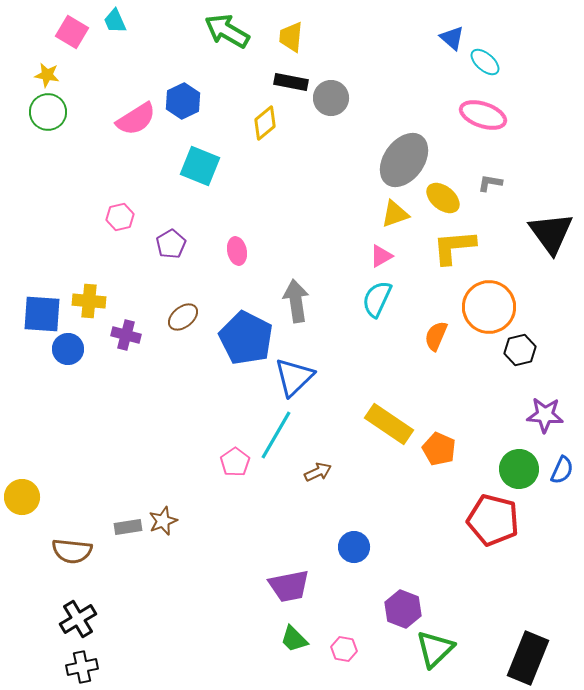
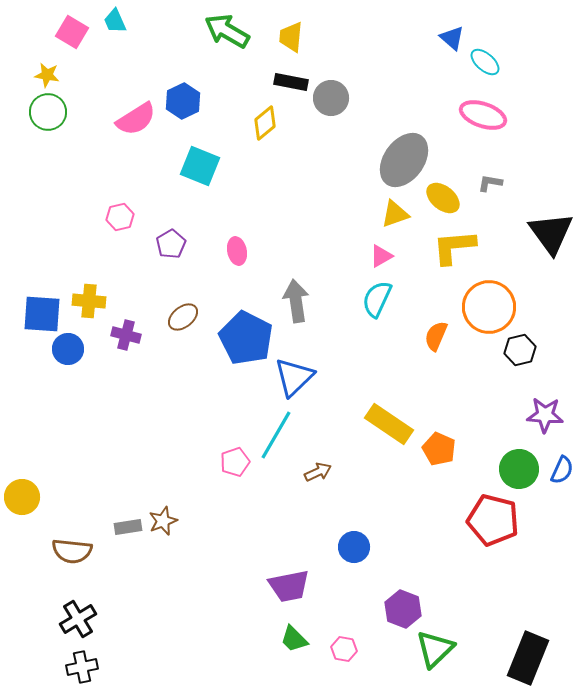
pink pentagon at (235, 462): rotated 16 degrees clockwise
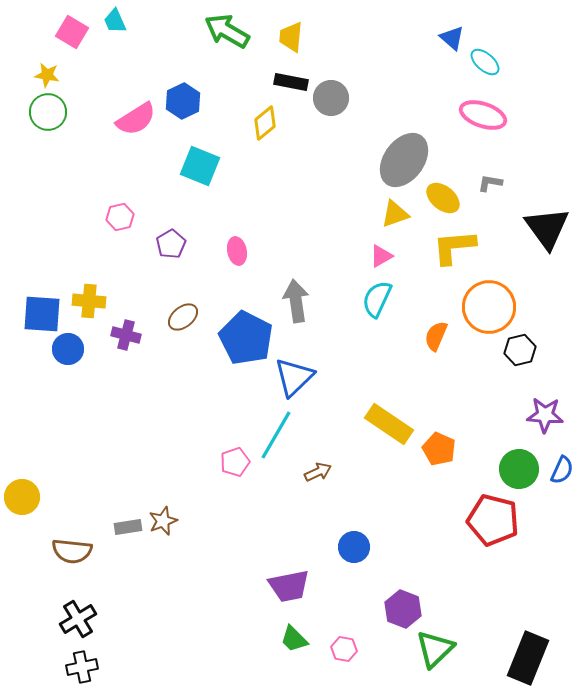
black triangle at (551, 233): moved 4 px left, 5 px up
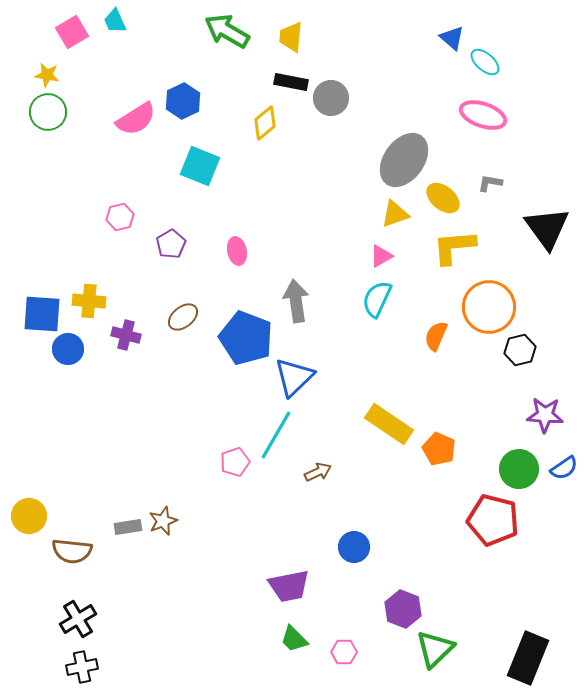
pink square at (72, 32): rotated 28 degrees clockwise
blue pentagon at (246, 338): rotated 6 degrees counterclockwise
blue semicircle at (562, 470): moved 2 px right, 2 px up; rotated 32 degrees clockwise
yellow circle at (22, 497): moved 7 px right, 19 px down
pink hexagon at (344, 649): moved 3 px down; rotated 10 degrees counterclockwise
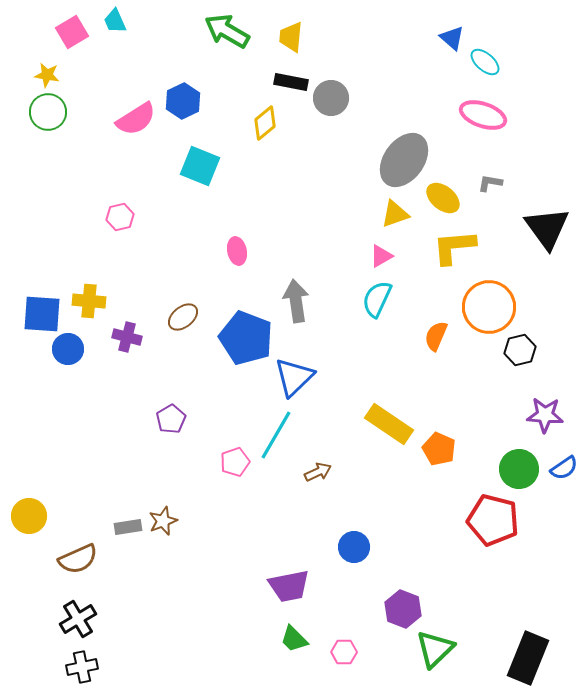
purple pentagon at (171, 244): moved 175 px down
purple cross at (126, 335): moved 1 px right, 2 px down
brown semicircle at (72, 551): moved 6 px right, 8 px down; rotated 30 degrees counterclockwise
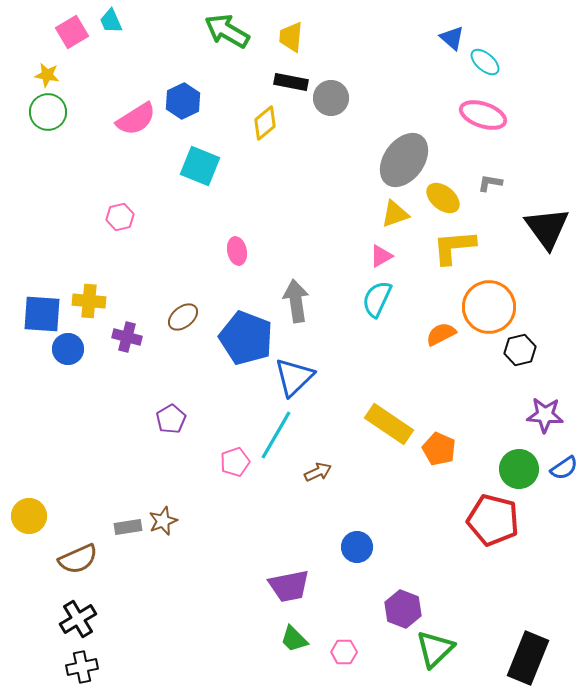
cyan trapezoid at (115, 21): moved 4 px left
orange semicircle at (436, 336): moved 5 px right, 2 px up; rotated 40 degrees clockwise
blue circle at (354, 547): moved 3 px right
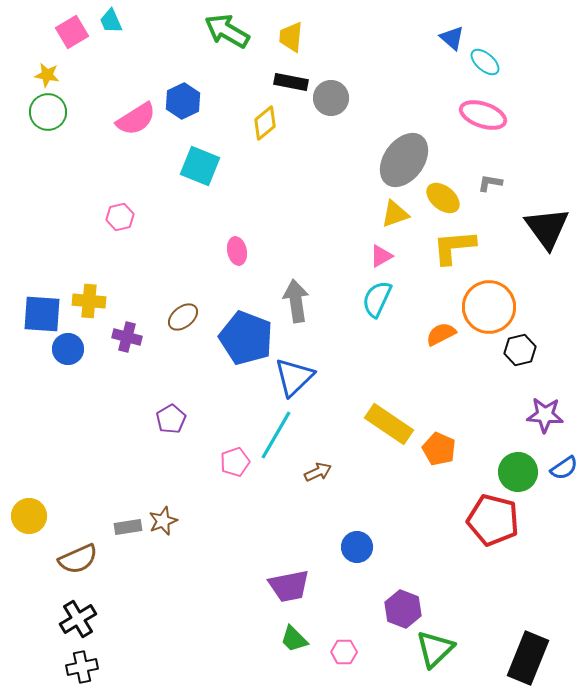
green circle at (519, 469): moved 1 px left, 3 px down
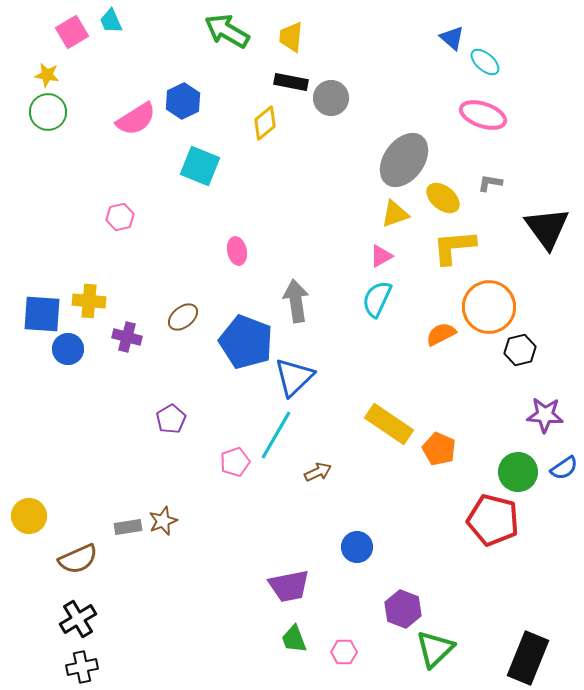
blue pentagon at (246, 338): moved 4 px down
green trapezoid at (294, 639): rotated 24 degrees clockwise
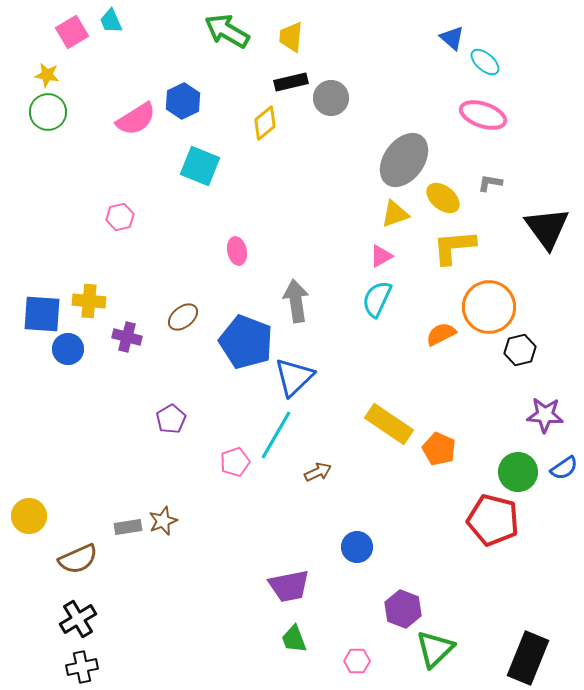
black rectangle at (291, 82): rotated 24 degrees counterclockwise
pink hexagon at (344, 652): moved 13 px right, 9 px down
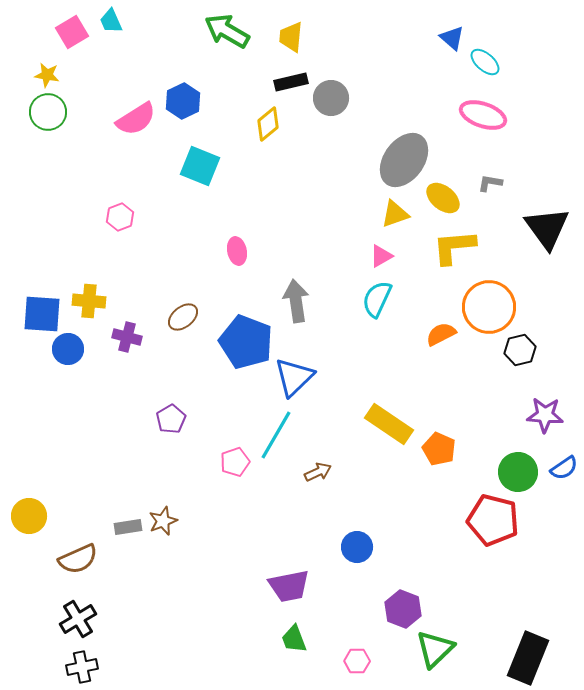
yellow diamond at (265, 123): moved 3 px right, 1 px down
pink hexagon at (120, 217): rotated 8 degrees counterclockwise
